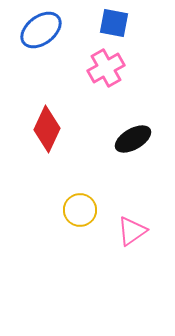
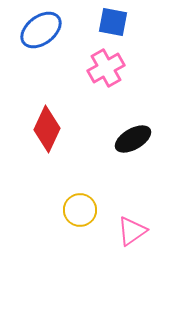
blue square: moved 1 px left, 1 px up
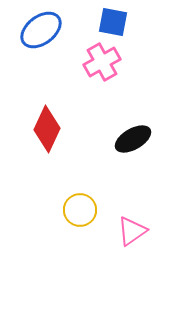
pink cross: moved 4 px left, 6 px up
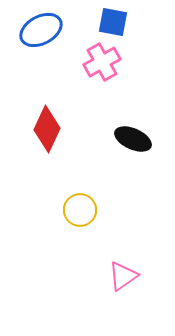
blue ellipse: rotated 9 degrees clockwise
black ellipse: rotated 54 degrees clockwise
pink triangle: moved 9 px left, 45 px down
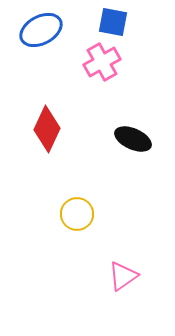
yellow circle: moved 3 px left, 4 px down
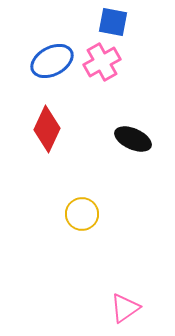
blue ellipse: moved 11 px right, 31 px down
yellow circle: moved 5 px right
pink triangle: moved 2 px right, 32 px down
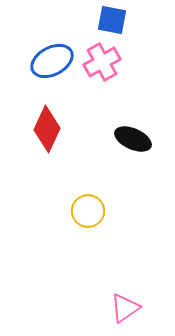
blue square: moved 1 px left, 2 px up
yellow circle: moved 6 px right, 3 px up
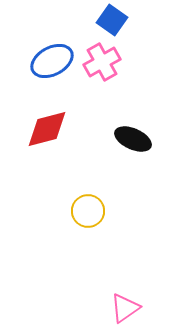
blue square: rotated 24 degrees clockwise
red diamond: rotated 51 degrees clockwise
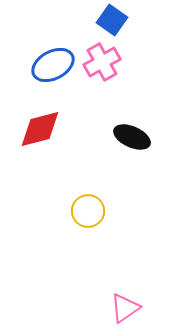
blue ellipse: moved 1 px right, 4 px down
red diamond: moved 7 px left
black ellipse: moved 1 px left, 2 px up
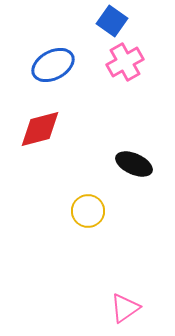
blue square: moved 1 px down
pink cross: moved 23 px right
black ellipse: moved 2 px right, 27 px down
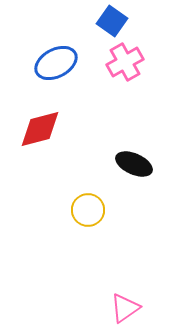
blue ellipse: moved 3 px right, 2 px up
yellow circle: moved 1 px up
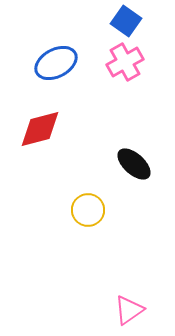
blue square: moved 14 px right
black ellipse: rotated 18 degrees clockwise
pink triangle: moved 4 px right, 2 px down
